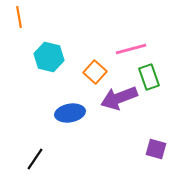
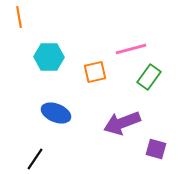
cyan hexagon: rotated 12 degrees counterclockwise
orange square: rotated 35 degrees clockwise
green rectangle: rotated 55 degrees clockwise
purple arrow: moved 3 px right, 25 px down
blue ellipse: moved 14 px left; rotated 32 degrees clockwise
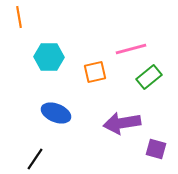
green rectangle: rotated 15 degrees clockwise
purple arrow: rotated 12 degrees clockwise
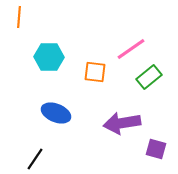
orange line: rotated 15 degrees clockwise
pink line: rotated 20 degrees counterclockwise
orange square: rotated 20 degrees clockwise
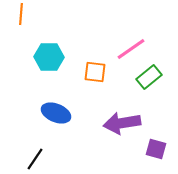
orange line: moved 2 px right, 3 px up
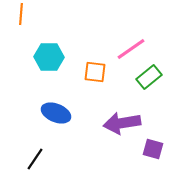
purple square: moved 3 px left
